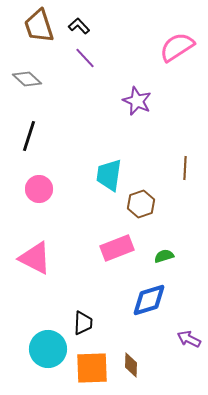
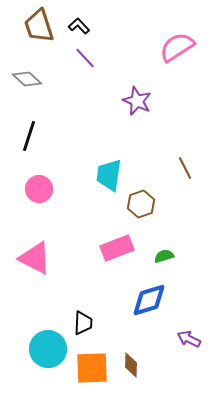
brown line: rotated 30 degrees counterclockwise
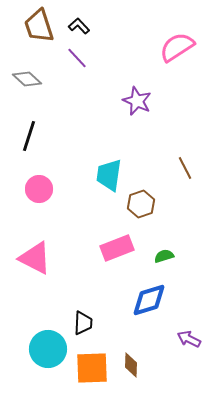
purple line: moved 8 px left
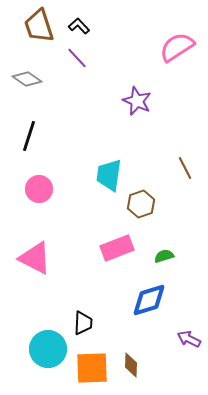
gray diamond: rotated 8 degrees counterclockwise
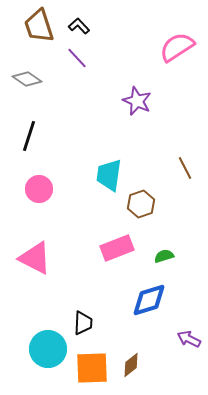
brown diamond: rotated 50 degrees clockwise
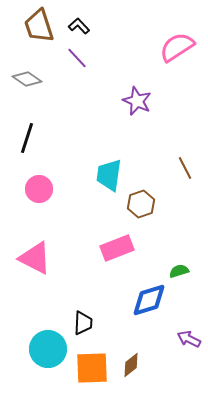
black line: moved 2 px left, 2 px down
green semicircle: moved 15 px right, 15 px down
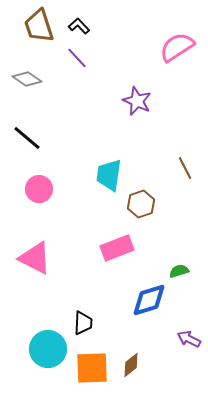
black line: rotated 68 degrees counterclockwise
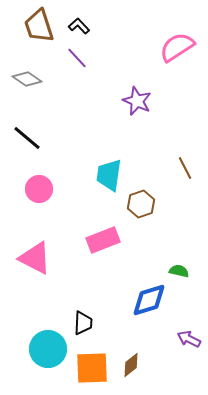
pink rectangle: moved 14 px left, 8 px up
green semicircle: rotated 30 degrees clockwise
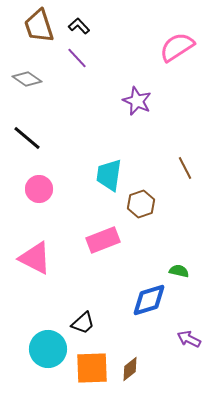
black trapezoid: rotated 45 degrees clockwise
brown diamond: moved 1 px left, 4 px down
